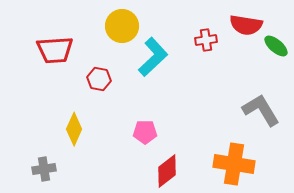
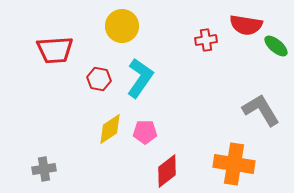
cyan L-shape: moved 13 px left, 21 px down; rotated 12 degrees counterclockwise
yellow diamond: moved 36 px right; rotated 32 degrees clockwise
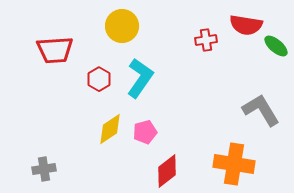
red hexagon: rotated 20 degrees clockwise
pink pentagon: rotated 15 degrees counterclockwise
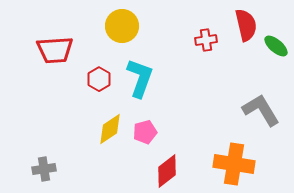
red semicircle: rotated 112 degrees counterclockwise
cyan L-shape: rotated 15 degrees counterclockwise
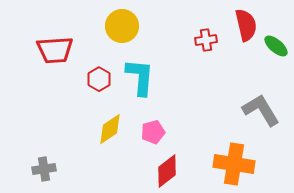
cyan L-shape: moved 1 px up; rotated 15 degrees counterclockwise
pink pentagon: moved 8 px right
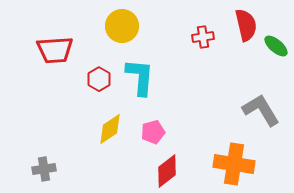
red cross: moved 3 px left, 3 px up
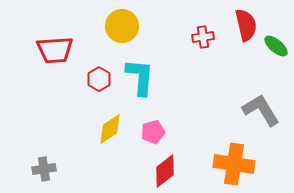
red diamond: moved 2 px left
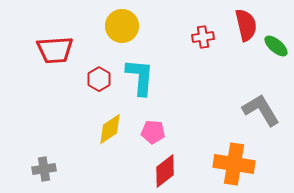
pink pentagon: rotated 20 degrees clockwise
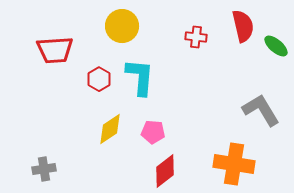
red semicircle: moved 3 px left, 1 px down
red cross: moved 7 px left; rotated 15 degrees clockwise
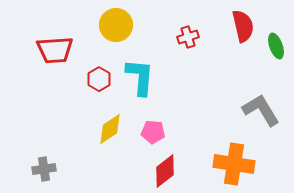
yellow circle: moved 6 px left, 1 px up
red cross: moved 8 px left; rotated 25 degrees counterclockwise
green ellipse: rotated 30 degrees clockwise
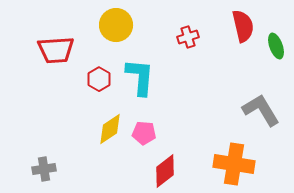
red trapezoid: moved 1 px right
pink pentagon: moved 9 px left, 1 px down
